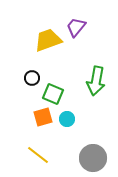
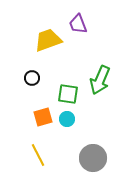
purple trapezoid: moved 2 px right, 3 px up; rotated 60 degrees counterclockwise
green arrow: moved 4 px right, 1 px up; rotated 12 degrees clockwise
green square: moved 15 px right; rotated 15 degrees counterclockwise
yellow line: rotated 25 degrees clockwise
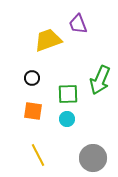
green square: rotated 10 degrees counterclockwise
orange square: moved 10 px left, 6 px up; rotated 24 degrees clockwise
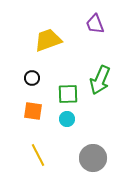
purple trapezoid: moved 17 px right
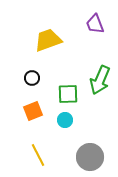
orange square: rotated 30 degrees counterclockwise
cyan circle: moved 2 px left, 1 px down
gray circle: moved 3 px left, 1 px up
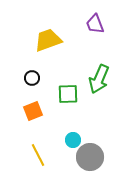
green arrow: moved 1 px left, 1 px up
cyan circle: moved 8 px right, 20 px down
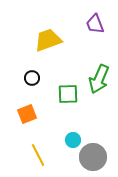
orange square: moved 6 px left, 3 px down
gray circle: moved 3 px right
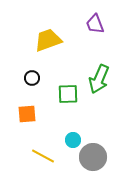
orange square: rotated 18 degrees clockwise
yellow line: moved 5 px right, 1 px down; rotated 35 degrees counterclockwise
